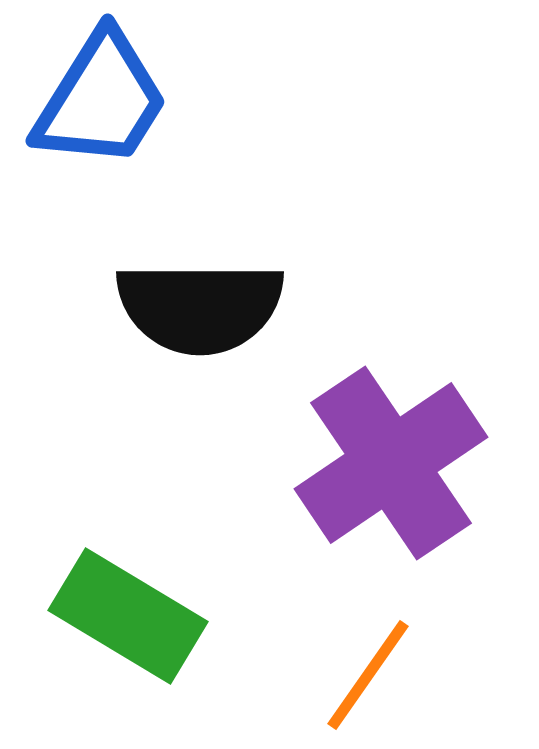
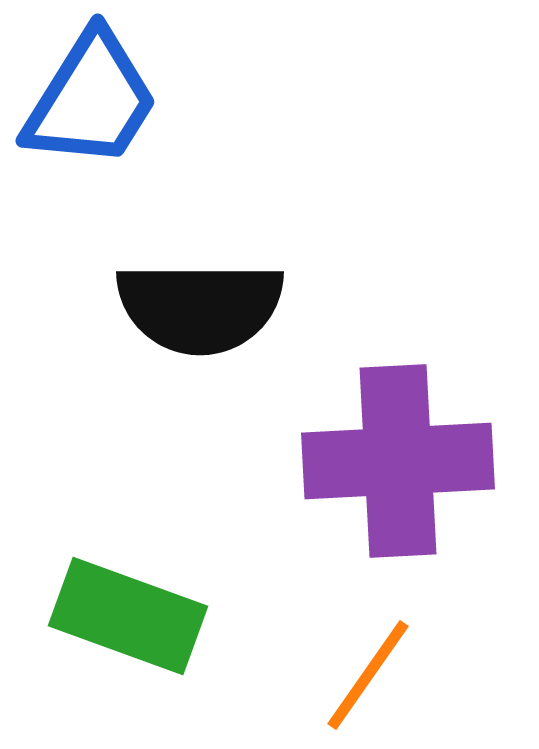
blue trapezoid: moved 10 px left
purple cross: moved 7 px right, 2 px up; rotated 31 degrees clockwise
green rectangle: rotated 11 degrees counterclockwise
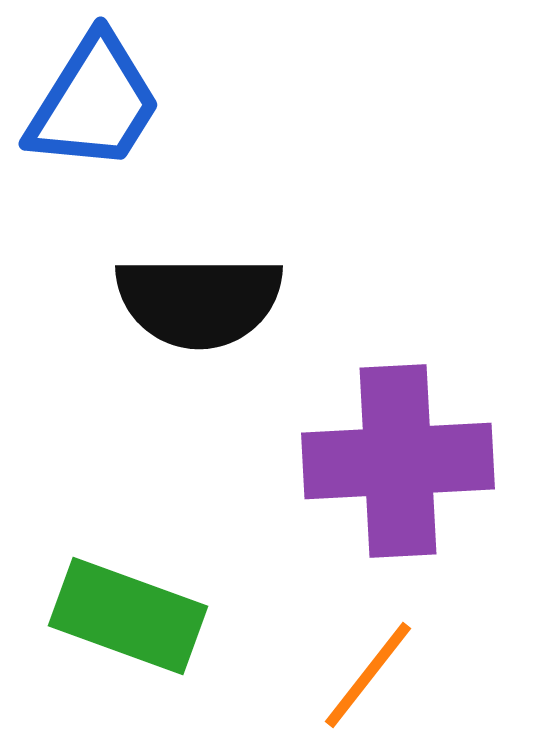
blue trapezoid: moved 3 px right, 3 px down
black semicircle: moved 1 px left, 6 px up
orange line: rotated 3 degrees clockwise
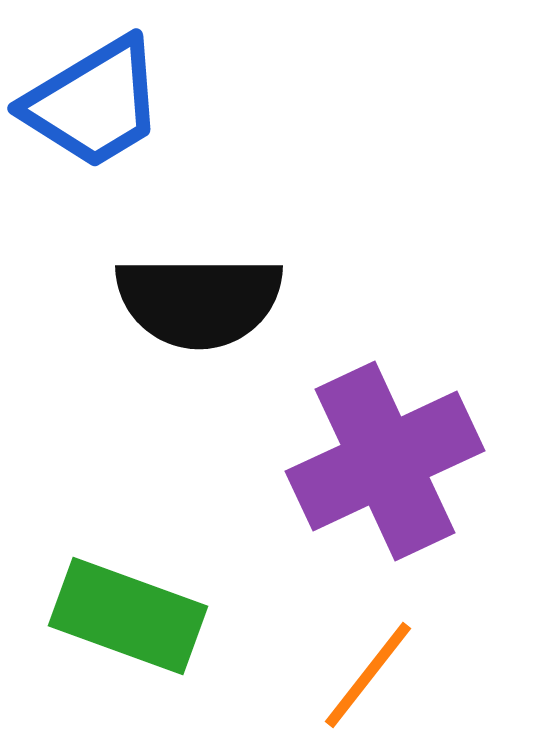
blue trapezoid: rotated 27 degrees clockwise
purple cross: moved 13 px left; rotated 22 degrees counterclockwise
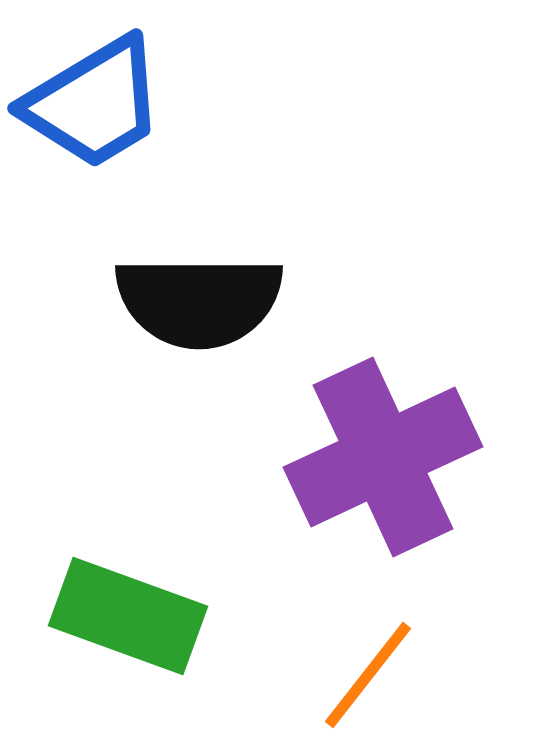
purple cross: moved 2 px left, 4 px up
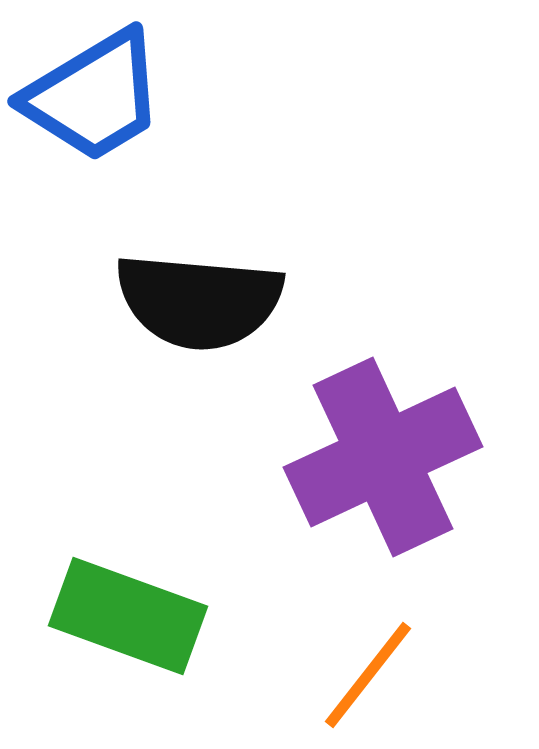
blue trapezoid: moved 7 px up
black semicircle: rotated 5 degrees clockwise
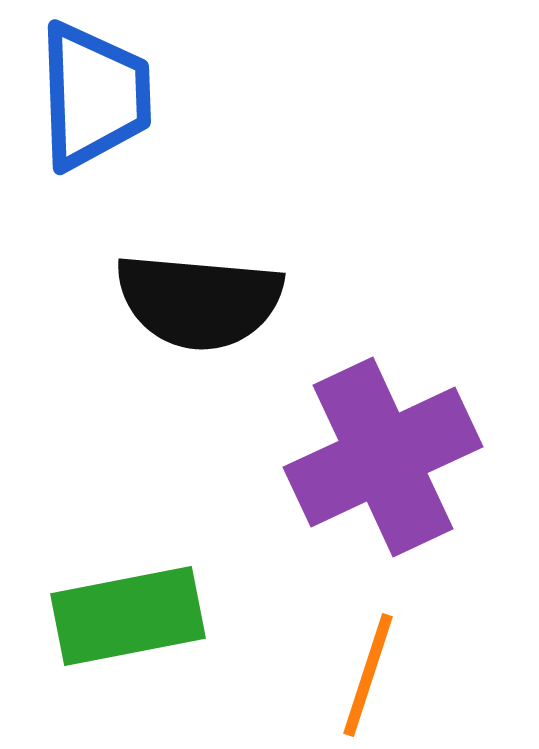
blue trapezoid: rotated 61 degrees counterclockwise
green rectangle: rotated 31 degrees counterclockwise
orange line: rotated 20 degrees counterclockwise
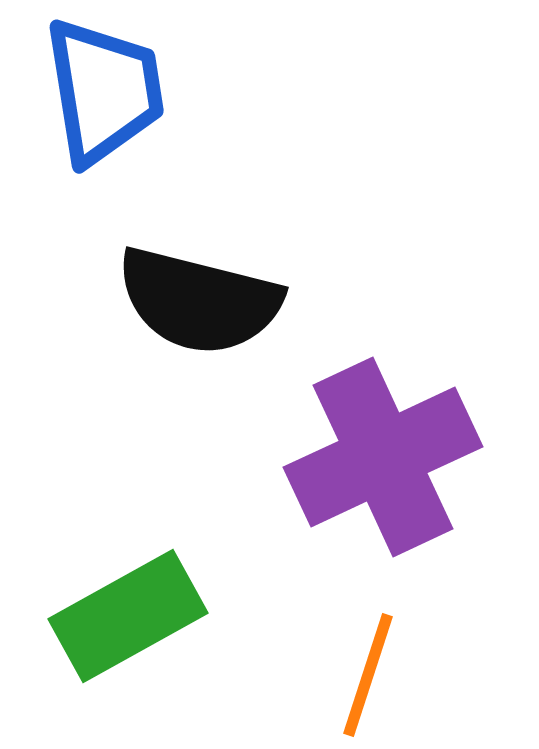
blue trapezoid: moved 10 px right, 5 px up; rotated 7 degrees counterclockwise
black semicircle: rotated 9 degrees clockwise
green rectangle: rotated 18 degrees counterclockwise
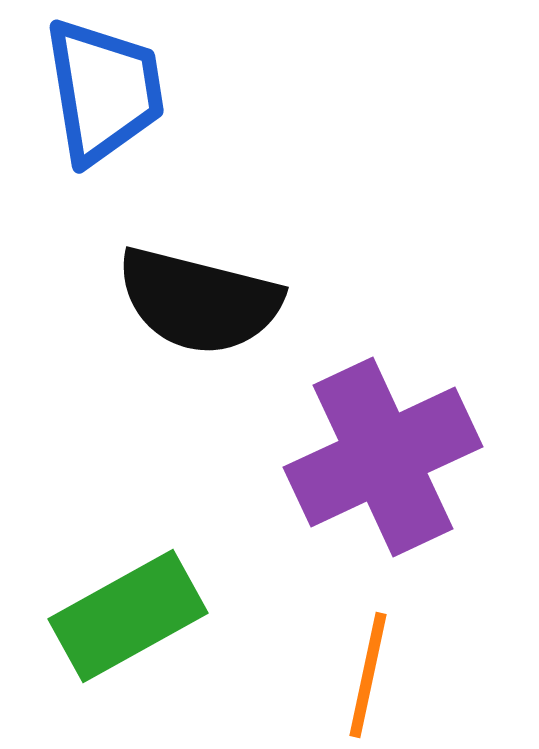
orange line: rotated 6 degrees counterclockwise
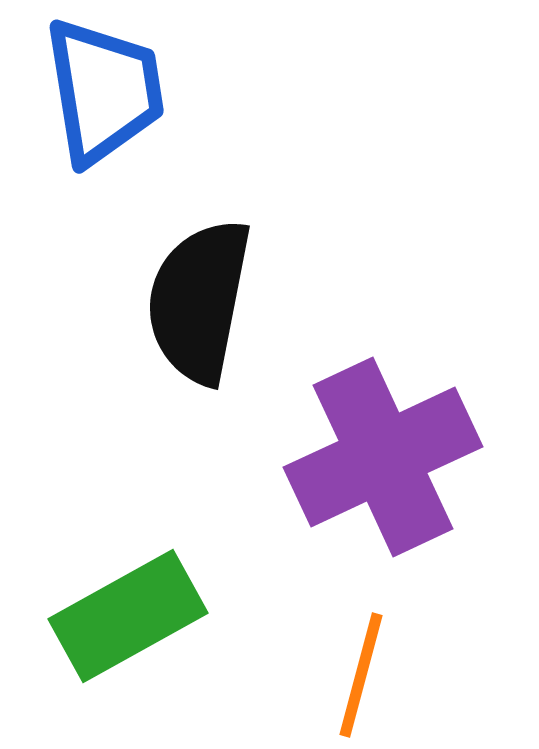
black semicircle: rotated 87 degrees clockwise
orange line: moved 7 px left; rotated 3 degrees clockwise
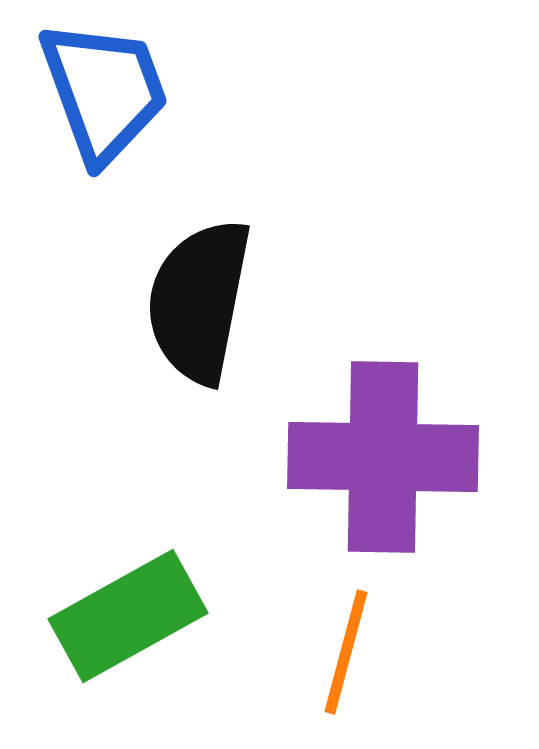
blue trapezoid: rotated 11 degrees counterclockwise
purple cross: rotated 26 degrees clockwise
orange line: moved 15 px left, 23 px up
